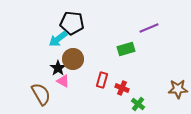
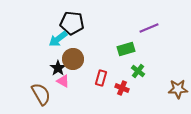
red rectangle: moved 1 px left, 2 px up
green cross: moved 33 px up
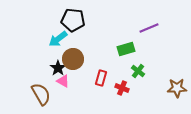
black pentagon: moved 1 px right, 3 px up
brown star: moved 1 px left, 1 px up
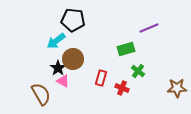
cyan arrow: moved 2 px left, 2 px down
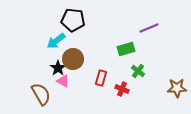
red cross: moved 1 px down
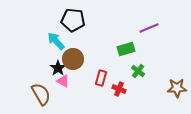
cyan arrow: rotated 84 degrees clockwise
red cross: moved 3 px left
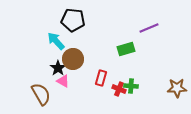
green cross: moved 7 px left, 15 px down; rotated 32 degrees counterclockwise
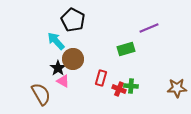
black pentagon: rotated 20 degrees clockwise
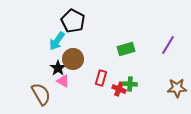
black pentagon: moved 1 px down
purple line: moved 19 px right, 17 px down; rotated 36 degrees counterclockwise
cyan arrow: moved 1 px right; rotated 102 degrees counterclockwise
green cross: moved 1 px left, 2 px up
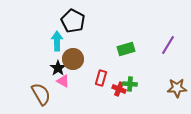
cyan arrow: rotated 144 degrees clockwise
